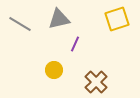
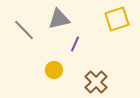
gray line: moved 4 px right, 6 px down; rotated 15 degrees clockwise
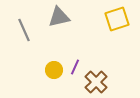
gray triangle: moved 2 px up
gray line: rotated 20 degrees clockwise
purple line: moved 23 px down
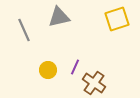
yellow circle: moved 6 px left
brown cross: moved 2 px left, 1 px down; rotated 10 degrees counterclockwise
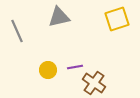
gray line: moved 7 px left, 1 px down
purple line: rotated 56 degrees clockwise
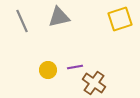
yellow square: moved 3 px right
gray line: moved 5 px right, 10 px up
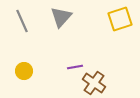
gray triangle: moved 2 px right; rotated 35 degrees counterclockwise
yellow circle: moved 24 px left, 1 px down
